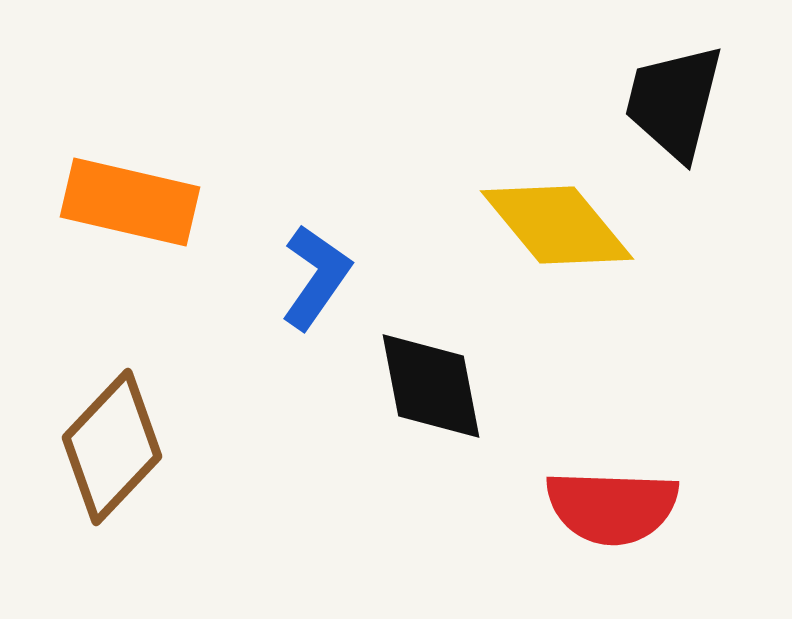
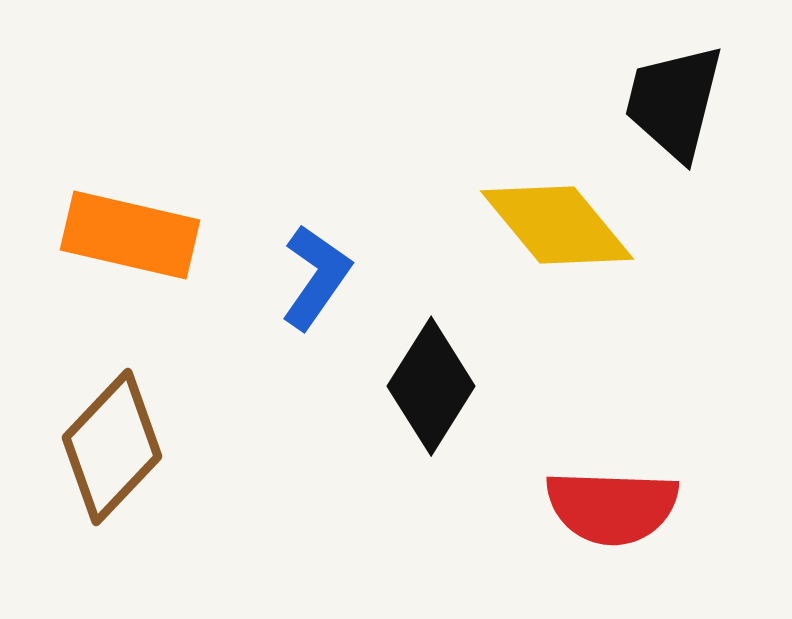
orange rectangle: moved 33 px down
black diamond: rotated 43 degrees clockwise
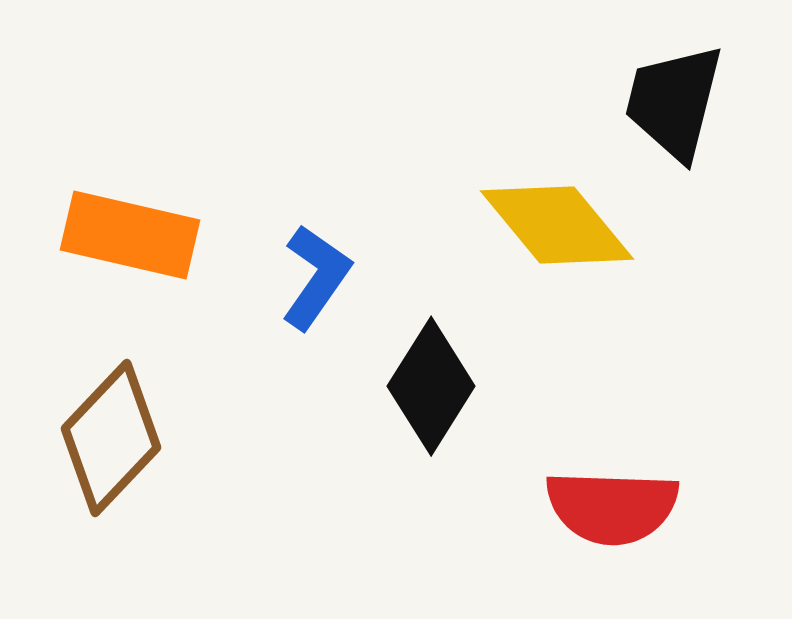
brown diamond: moved 1 px left, 9 px up
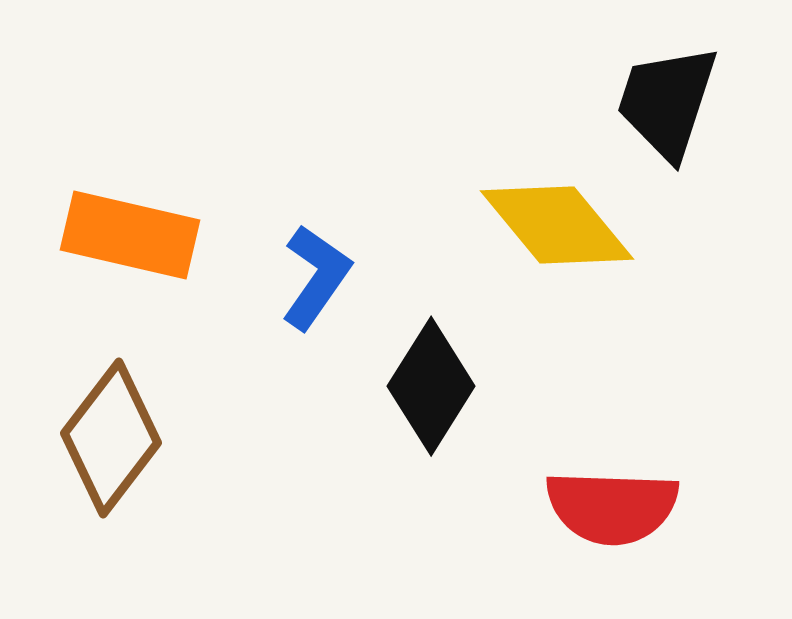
black trapezoid: moved 7 px left; rotated 4 degrees clockwise
brown diamond: rotated 6 degrees counterclockwise
